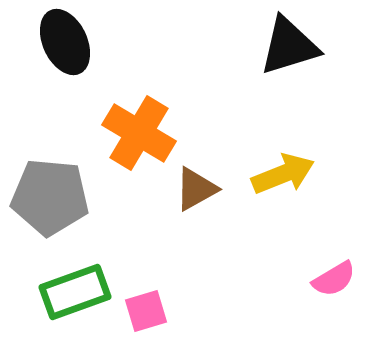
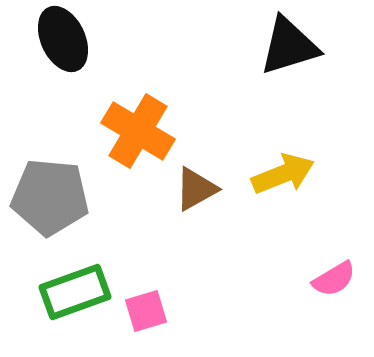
black ellipse: moved 2 px left, 3 px up
orange cross: moved 1 px left, 2 px up
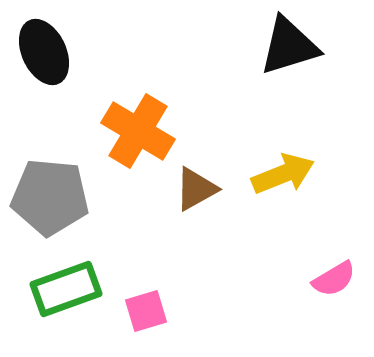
black ellipse: moved 19 px left, 13 px down
green rectangle: moved 9 px left, 3 px up
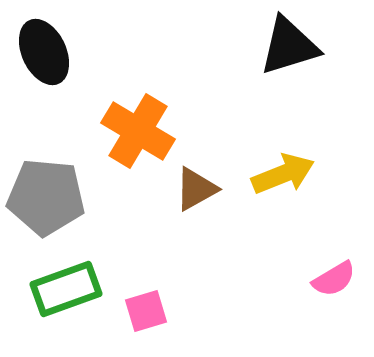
gray pentagon: moved 4 px left
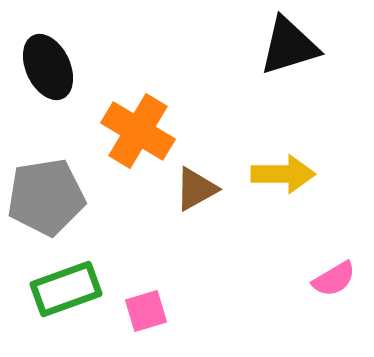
black ellipse: moved 4 px right, 15 px down
yellow arrow: rotated 22 degrees clockwise
gray pentagon: rotated 14 degrees counterclockwise
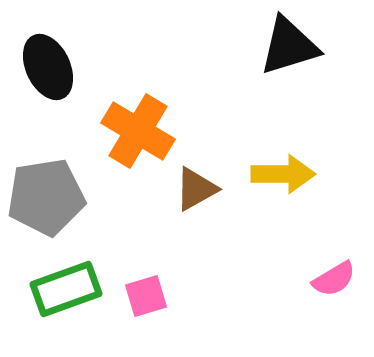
pink square: moved 15 px up
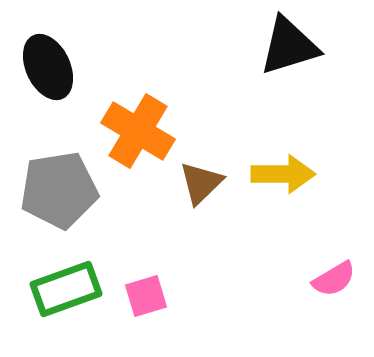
brown triangle: moved 5 px right, 6 px up; rotated 15 degrees counterclockwise
gray pentagon: moved 13 px right, 7 px up
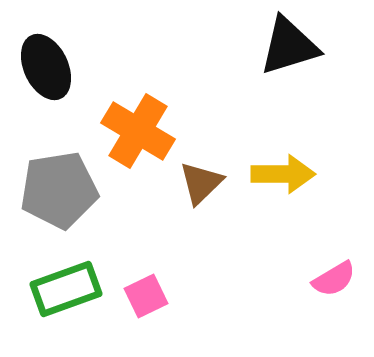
black ellipse: moved 2 px left
pink square: rotated 9 degrees counterclockwise
